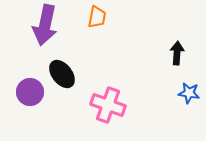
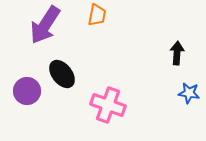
orange trapezoid: moved 2 px up
purple arrow: rotated 21 degrees clockwise
purple circle: moved 3 px left, 1 px up
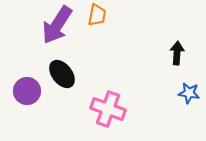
purple arrow: moved 12 px right
pink cross: moved 4 px down
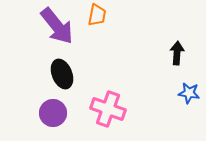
purple arrow: moved 1 px down; rotated 72 degrees counterclockwise
black ellipse: rotated 16 degrees clockwise
purple circle: moved 26 px right, 22 px down
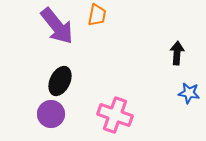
black ellipse: moved 2 px left, 7 px down; rotated 48 degrees clockwise
pink cross: moved 7 px right, 6 px down
purple circle: moved 2 px left, 1 px down
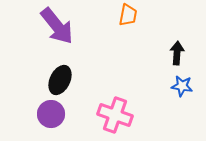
orange trapezoid: moved 31 px right
black ellipse: moved 1 px up
blue star: moved 7 px left, 7 px up
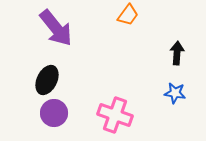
orange trapezoid: rotated 25 degrees clockwise
purple arrow: moved 1 px left, 2 px down
black ellipse: moved 13 px left
blue star: moved 7 px left, 7 px down
purple circle: moved 3 px right, 1 px up
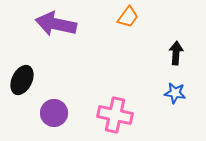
orange trapezoid: moved 2 px down
purple arrow: moved 4 px up; rotated 141 degrees clockwise
black arrow: moved 1 px left
black ellipse: moved 25 px left
pink cross: rotated 8 degrees counterclockwise
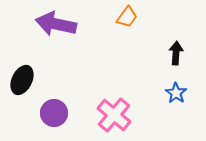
orange trapezoid: moved 1 px left
blue star: moved 1 px right; rotated 25 degrees clockwise
pink cross: moved 1 px left; rotated 28 degrees clockwise
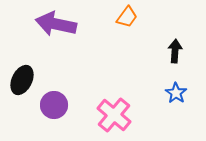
black arrow: moved 1 px left, 2 px up
purple circle: moved 8 px up
